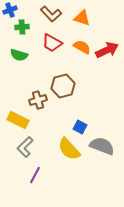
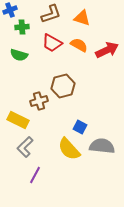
brown L-shape: rotated 65 degrees counterclockwise
orange semicircle: moved 3 px left, 2 px up
brown cross: moved 1 px right, 1 px down
gray semicircle: rotated 15 degrees counterclockwise
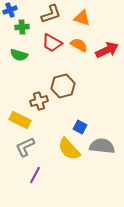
yellow rectangle: moved 2 px right
gray L-shape: rotated 20 degrees clockwise
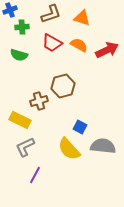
gray semicircle: moved 1 px right
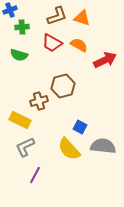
brown L-shape: moved 6 px right, 2 px down
red arrow: moved 2 px left, 10 px down
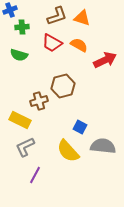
yellow semicircle: moved 1 px left, 2 px down
